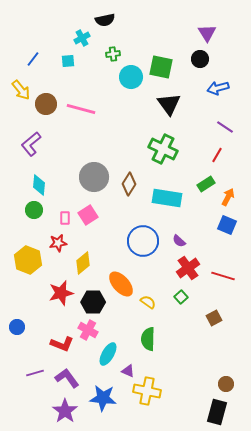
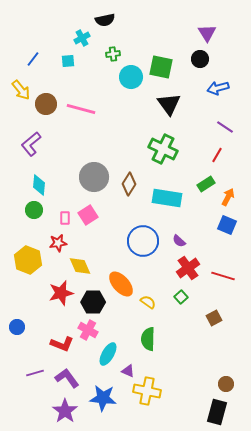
yellow diamond at (83, 263): moved 3 px left, 3 px down; rotated 75 degrees counterclockwise
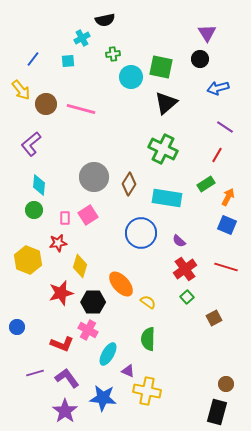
black triangle at (169, 104): moved 3 px left, 1 px up; rotated 25 degrees clockwise
blue circle at (143, 241): moved 2 px left, 8 px up
yellow diamond at (80, 266): rotated 40 degrees clockwise
red cross at (188, 268): moved 3 px left, 1 px down
red line at (223, 276): moved 3 px right, 9 px up
green square at (181, 297): moved 6 px right
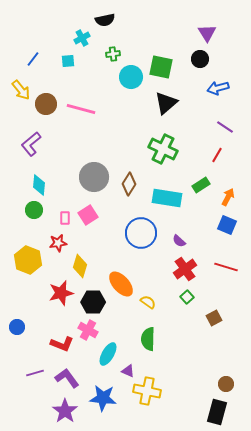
green rectangle at (206, 184): moved 5 px left, 1 px down
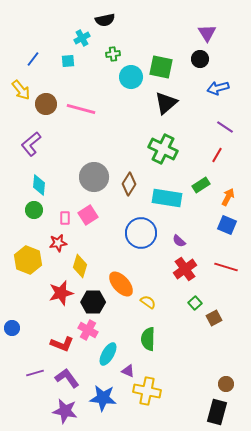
green square at (187, 297): moved 8 px right, 6 px down
blue circle at (17, 327): moved 5 px left, 1 px down
purple star at (65, 411): rotated 25 degrees counterclockwise
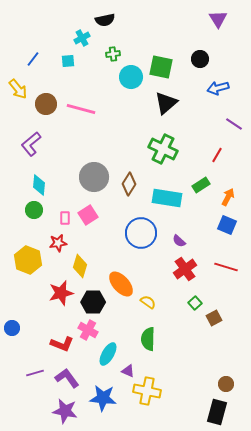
purple triangle at (207, 33): moved 11 px right, 14 px up
yellow arrow at (21, 90): moved 3 px left, 1 px up
purple line at (225, 127): moved 9 px right, 3 px up
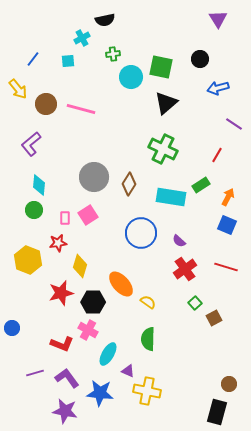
cyan rectangle at (167, 198): moved 4 px right, 1 px up
brown circle at (226, 384): moved 3 px right
blue star at (103, 398): moved 3 px left, 5 px up
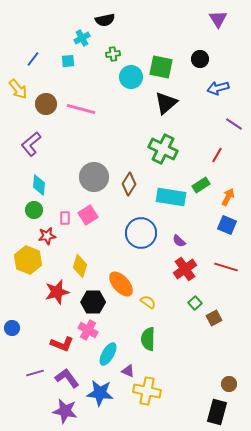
red star at (58, 243): moved 11 px left, 7 px up
red star at (61, 293): moved 4 px left, 1 px up
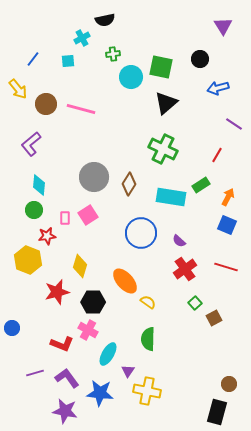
purple triangle at (218, 19): moved 5 px right, 7 px down
orange ellipse at (121, 284): moved 4 px right, 3 px up
purple triangle at (128, 371): rotated 40 degrees clockwise
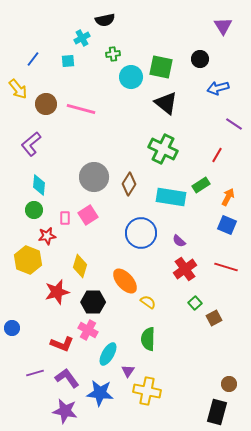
black triangle at (166, 103): rotated 40 degrees counterclockwise
